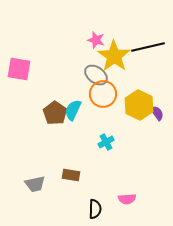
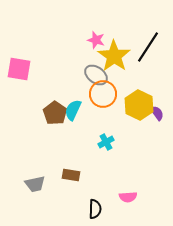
black line: rotated 44 degrees counterclockwise
pink semicircle: moved 1 px right, 2 px up
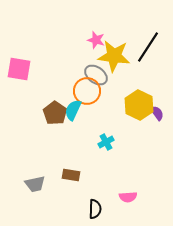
yellow star: rotated 28 degrees counterclockwise
orange circle: moved 16 px left, 3 px up
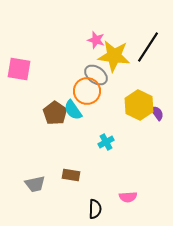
cyan semicircle: rotated 60 degrees counterclockwise
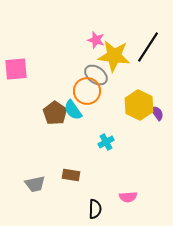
pink square: moved 3 px left; rotated 15 degrees counterclockwise
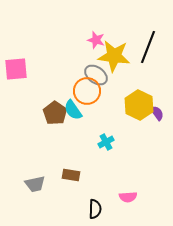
black line: rotated 12 degrees counterclockwise
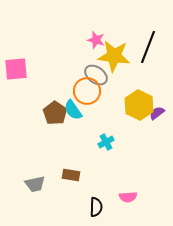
purple semicircle: rotated 91 degrees counterclockwise
black semicircle: moved 1 px right, 2 px up
